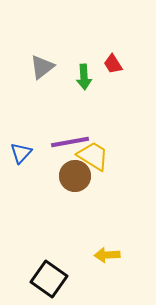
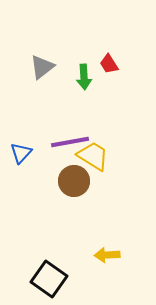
red trapezoid: moved 4 px left
brown circle: moved 1 px left, 5 px down
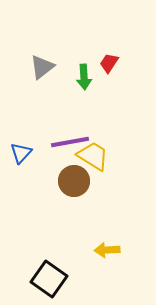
red trapezoid: moved 1 px up; rotated 65 degrees clockwise
yellow arrow: moved 5 px up
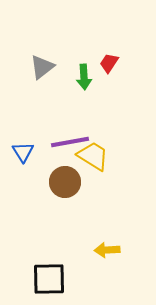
blue triangle: moved 2 px right, 1 px up; rotated 15 degrees counterclockwise
brown circle: moved 9 px left, 1 px down
black square: rotated 36 degrees counterclockwise
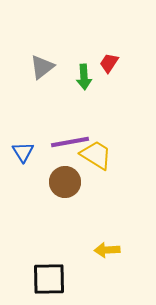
yellow trapezoid: moved 3 px right, 1 px up
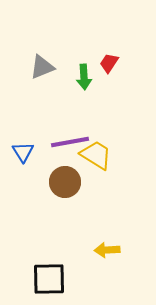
gray triangle: rotated 16 degrees clockwise
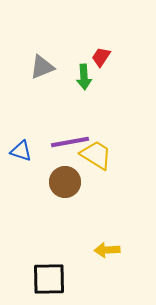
red trapezoid: moved 8 px left, 6 px up
blue triangle: moved 2 px left, 1 px up; rotated 40 degrees counterclockwise
